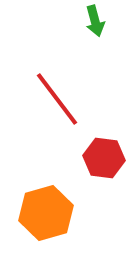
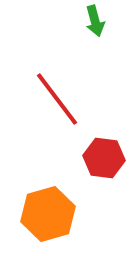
orange hexagon: moved 2 px right, 1 px down
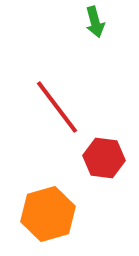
green arrow: moved 1 px down
red line: moved 8 px down
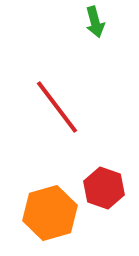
red hexagon: moved 30 px down; rotated 12 degrees clockwise
orange hexagon: moved 2 px right, 1 px up
